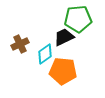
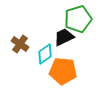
green pentagon: rotated 12 degrees counterclockwise
brown cross: rotated 30 degrees counterclockwise
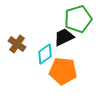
brown cross: moved 3 px left
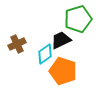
black trapezoid: moved 3 px left, 3 px down
brown cross: rotated 30 degrees clockwise
orange pentagon: rotated 12 degrees clockwise
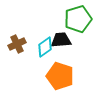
black trapezoid: rotated 20 degrees clockwise
cyan diamond: moved 7 px up
orange pentagon: moved 3 px left, 5 px down
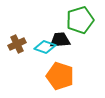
green pentagon: moved 2 px right, 1 px down
black trapezoid: moved 1 px left
cyan diamond: rotated 55 degrees clockwise
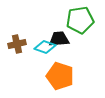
green pentagon: rotated 8 degrees clockwise
black trapezoid: moved 1 px left, 1 px up
brown cross: rotated 12 degrees clockwise
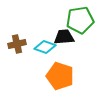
black trapezoid: moved 5 px right, 2 px up
